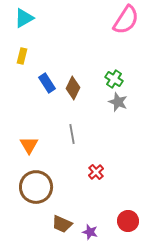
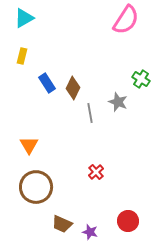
green cross: moved 27 px right
gray line: moved 18 px right, 21 px up
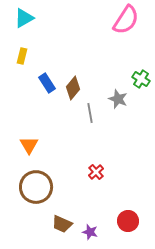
brown diamond: rotated 15 degrees clockwise
gray star: moved 3 px up
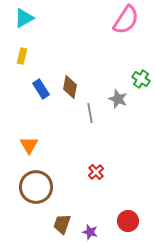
blue rectangle: moved 6 px left, 6 px down
brown diamond: moved 3 px left, 1 px up; rotated 30 degrees counterclockwise
brown trapezoid: rotated 85 degrees clockwise
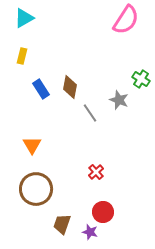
gray star: moved 1 px right, 1 px down
gray line: rotated 24 degrees counterclockwise
orange triangle: moved 3 px right
brown circle: moved 2 px down
red circle: moved 25 px left, 9 px up
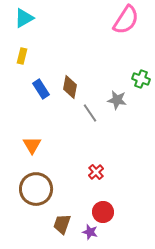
green cross: rotated 12 degrees counterclockwise
gray star: moved 2 px left; rotated 12 degrees counterclockwise
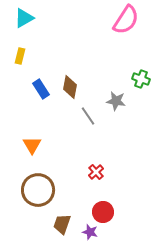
yellow rectangle: moved 2 px left
gray star: moved 1 px left, 1 px down
gray line: moved 2 px left, 3 px down
brown circle: moved 2 px right, 1 px down
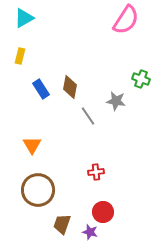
red cross: rotated 35 degrees clockwise
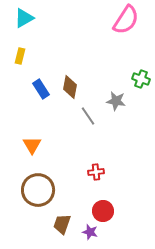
red circle: moved 1 px up
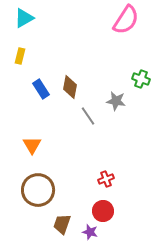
red cross: moved 10 px right, 7 px down; rotated 14 degrees counterclockwise
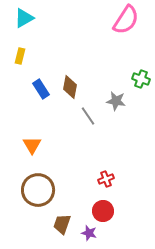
purple star: moved 1 px left, 1 px down
